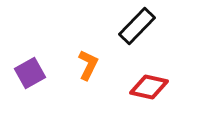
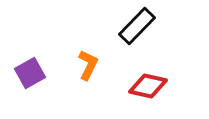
red diamond: moved 1 px left, 1 px up
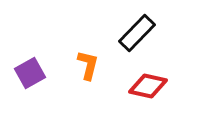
black rectangle: moved 7 px down
orange L-shape: rotated 12 degrees counterclockwise
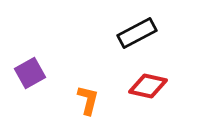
black rectangle: rotated 18 degrees clockwise
orange L-shape: moved 35 px down
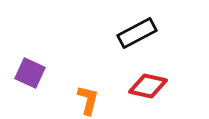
purple square: rotated 36 degrees counterclockwise
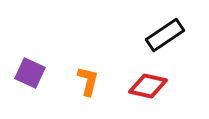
black rectangle: moved 28 px right, 2 px down; rotated 6 degrees counterclockwise
orange L-shape: moved 19 px up
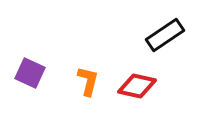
red diamond: moved 11 px left
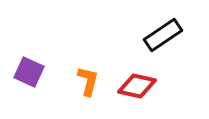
black rectangle: moved 2 px left
purple square: moved 1 px left, 1 px up
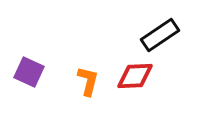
black rectangle: moved 3 px left
red diamond: moved 2 px left, 10 px up; rotated 15 degrees counterclockwise
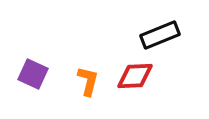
black rectangle: rotated 12 degrees clockwise
purple square: moved 4 px right, 2 px down
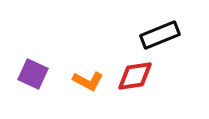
red diamond: rotated 6 degrees counterclockwise
orange L-shape: rotated 104 degrees clockwise
